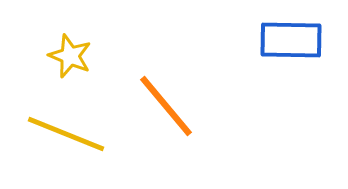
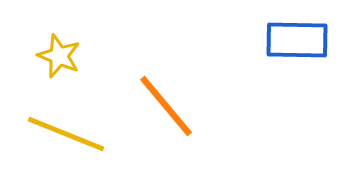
blue rectangle: moved 6 px right
yellow star: moved 11 px left
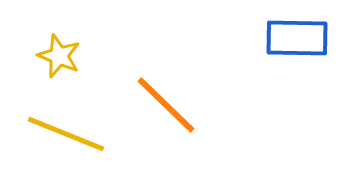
blue rectangle: moved 2 px up
orange line: moved 1 px up; rotated 6 degrees counterclockwise
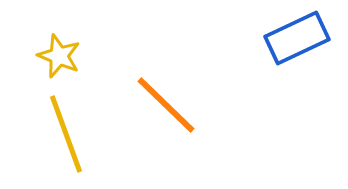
blue rectangle: rotated 26 degrees counterclockwise
yellow line: rotated 48 degrees clockwise
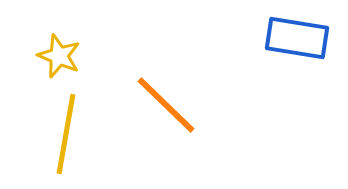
blue rectangle: rotated 34 degrees clockwise
yellow line: rotated 30 degrees clockwise
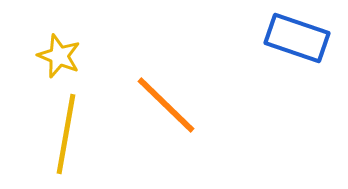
blue rectangle: rotated 10 degrees clockwise
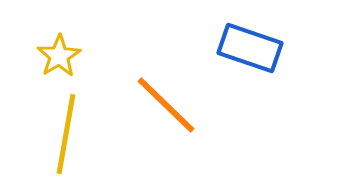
blue rectangle: moved 47 px left, 10 px down
yellow star: rotated 18 degrees clockwise
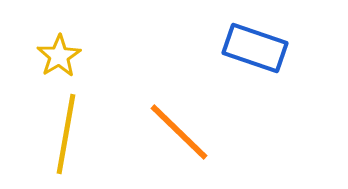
blue rectangle: moved 5 px right
orange line: moved 13 px right, 27 px down
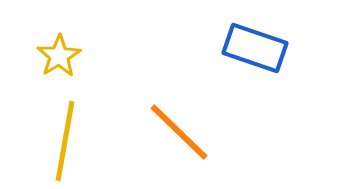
yellow line: moved 1 px left, 7 px down
